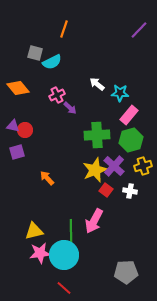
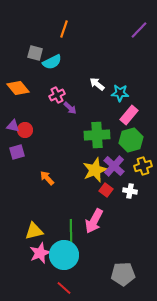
pink star: rotated 15 degrees counterclockwise
gray pentagon: moved 3 px left, 2 px down
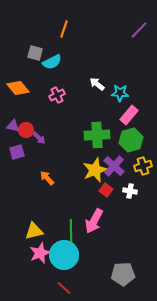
purple arrow: moved 31 px left, 30 px down
red circle: moved 1 px right
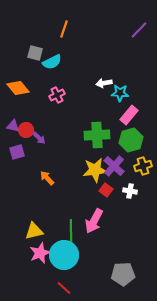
white arrow: moved 7 px right, 1 px up; rotated 49 degrees counterclockwise
yellow star: rotated 15 degrees clockwise
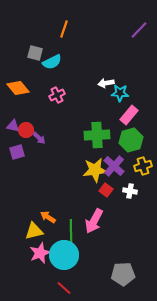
white arrow: moved 2 px right
orange arrow: moved 1 px right, 39 px down; rotated 14 degrees counterclockwise
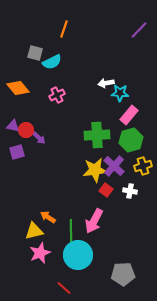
cyan circle: moved 14 px right
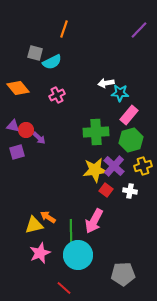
green cross: moved 1 px left, 3 px up
yellow triangle: moved 6 px up
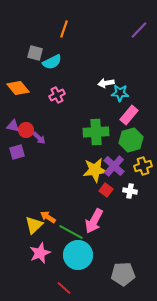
yellow triangle: rotated 30 degrees counterclockwise
green line: rotated 60 degrees counterclockwise
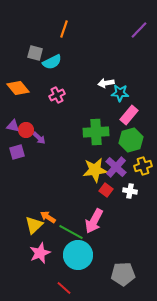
purple cross: moved 2 px right, 1 px down
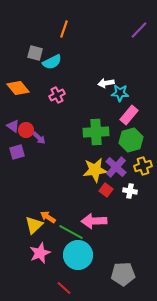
purple triangle: rotated 24 degrees clockwise
pink arrow: rotated 60 degrees clockwise
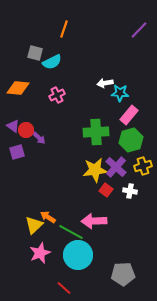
white arrow: moved 1 px left
orange diamond: rotated 45 degrees counterclockwise
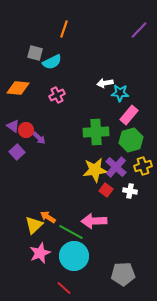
purple square: rotated 28 degrees counterclockwise
cyan circle: moved 4 px left, 1 px down
